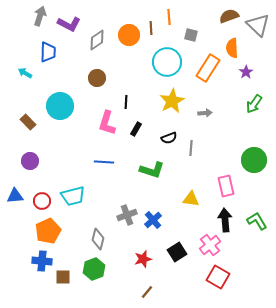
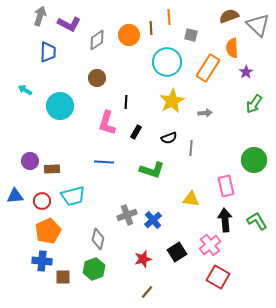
cyan arrow at (25, 73): moved 17 px down
brown rectangle at (28, 122): moved 24 px right, 47 px down; rotated 49 degrees counterclockwise
black rectangle at (136, 129): moved 3 px down
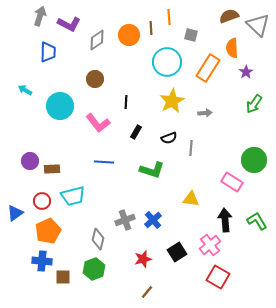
brown circle at (97, 78): moved 2 px left, 1 px down
pink L-shape at (107, 123): moved 9 px left; rotated 55 degrees counterclockwise
pink rectangle at (226, 186): moved 6 px right, 4 px up; rotated 45 degrees counterclockwise
blue triangle at (15, 196): moved 17 px down; rotated 30 degrees counterclockwise
gray cross at (127, 215): moved 2 px left, 5 px down
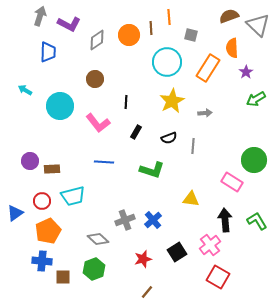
green arrow at (254, 104): moved 2 px right, 5 px up; rotated 24 degrees clockwise
gray line at (191, 148): moved 2 px right, 2 px up
gray diamond at (98, 239): rotated 60 degrees counterclockwise
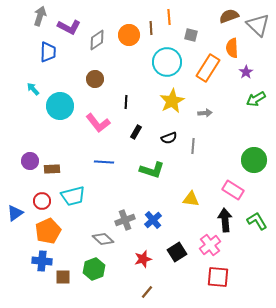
purple L-shape at (69, 24): moved 3 px down
cyan arrow at (25, 90): moved 8 px right, 1 px up; rotated 16 degrees clockwise
pink rectangle at (232, 182): moved 1 px right, 8 px down
gray diamond at (98, 239): moved 5 px right
red square at (218, 277): rotated 25 degrees counterclockwise
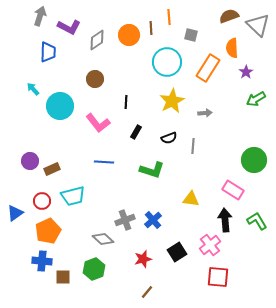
brown rectangle at (52, 169): rotated 21 degrees counterclockwise
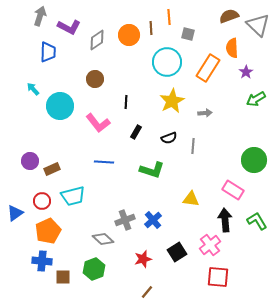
gray square at (191, 35): moved 3 px left, 1 px up
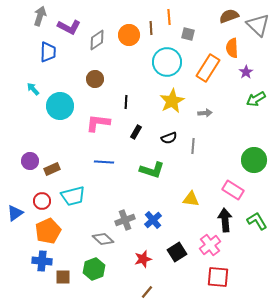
pink L-shape at (98, 123): rotated 135 degrees clockwise
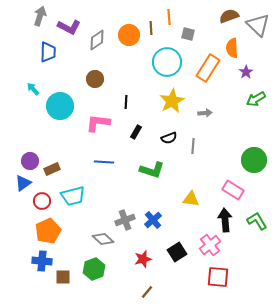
blue triangle at (15, 213): moved 8 px right, 30 px up
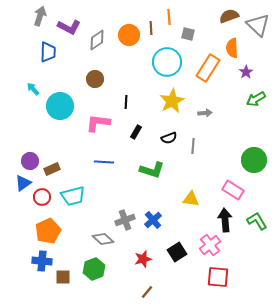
red circle at (42, 201): moved 4 px up
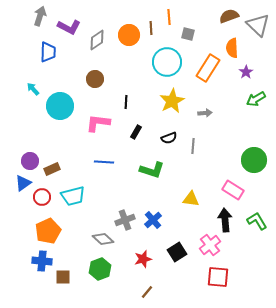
green hexagon at (94, 269): moved 6 px right
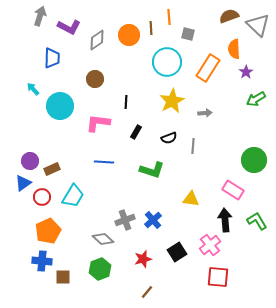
orange semicircle at (232, 48): moved 2 px right, 1 px down
blue trapezoid at (48, 52): moved 4 px right, 6 px down
cyan trapezoid at (73, 196): rotated 45 degrees counterclockwise
